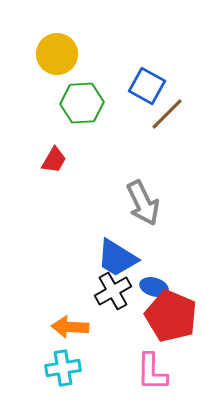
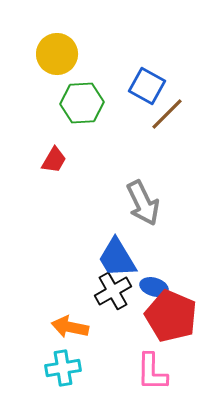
blue trapezoid: rotated 27 degrees clockwise
orange arrow: rotated 9 degrees clockwise
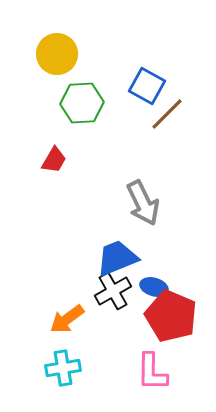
blue trapezoid: rotated 99 degrees clockwise
orange arrow: moved 3 px left, 8 px up; rotated 48 degrees counterclockwise
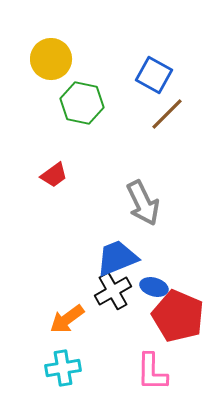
yellow circle: moved 6 px left, 5 px down
blue square: moved 7 px right, 11 px up
green hexagon: rotated 15 degrees clockwise
red trapezoid: moved 15 px down; rotated 24 degrees clockwise
red pentagon: moved 7 px right
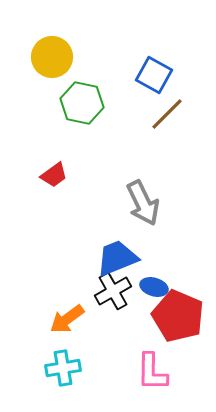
yellow circle: moved 1 px right, 2 px up
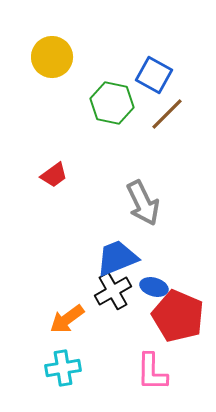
green hexagon: moved 30 px right
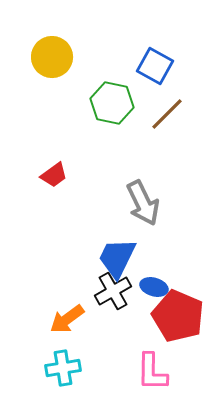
blue square: moved 1 px right, 9 px up
blue trapezoid: rotated 42 degrees counterclockwise
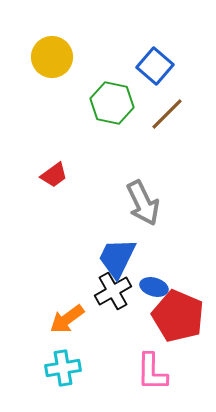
blue square: rotated 12 degrees clockwise
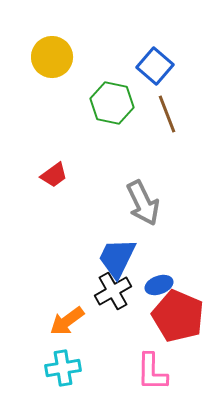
brown line: rotated 66 degrees counterclockwise
blue ellipse: moved 5 px right, 2 px up; rotated 36 degrees counterclockwise
orange arrow: moved 2 px down
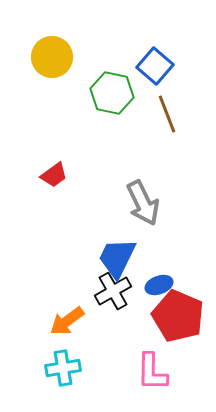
green hexagon: moved 10 px up
